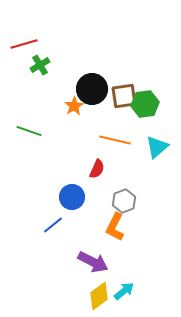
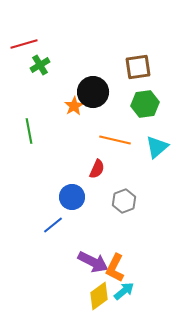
black circle: moved 1 px right, 3 px down
brown square: moved 14 px right, 29 px up
green line: rotated 60 degrees clockwise
orange L-shape: moved 41 px down
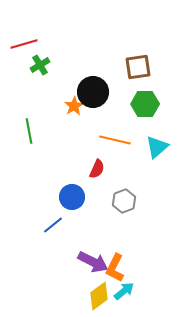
green hexagon: rotated 8 degrees clockwise
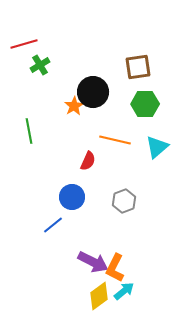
red semicircle: moved 9 px left, 8 px up
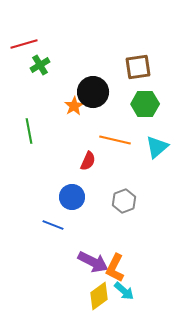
blue line: rotated 60 degrees clockwise
cyan arrow: rotated 80 degrees clockwise
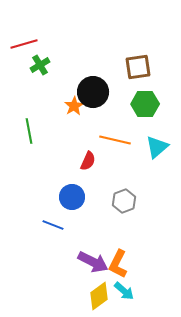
orange L-shape: moved 3 px right, 4 px up
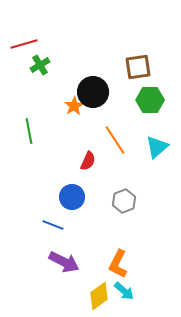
green hexagon: moved 5 px right, 4 px up
orange line: rotated 44 degrees clockwise
purple arrow: moved 29 px left
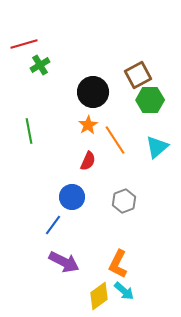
brown square: moved 8 px down; rotated 20 degrees counterclockwise
orange star: moved 14 px right, 19 px down
blue line: rotated 75 degrees counterclockwise
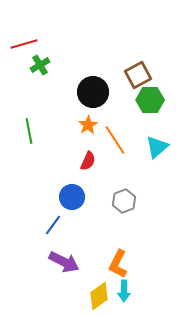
cyan arrow: rotated 50 degrees clockwise
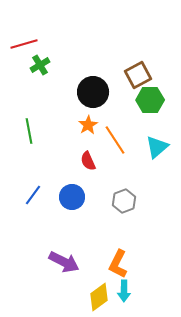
red semicircle: rotated 132 degrees clockwise
blue line: moved 20 px left, 30 px up
yellow diamond: moved 1 px down
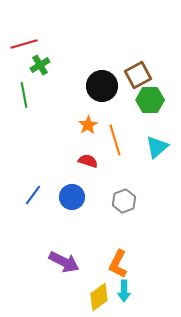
black circle: moved 9 px right, 6 px up
green line: moved 5 px left, 36 px up
orange line: rotated 16 degrees clockwise
red semicircle: rotated 132 degrees clockwise
